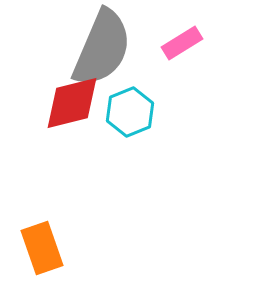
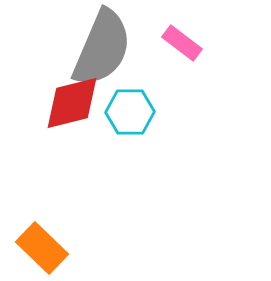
pink rectangle: rotated 69 degrees clockwise
cyan hexagon: rotated 21 degrees clockwise
orange rectangle: rotated 27 degrees counterclockwise
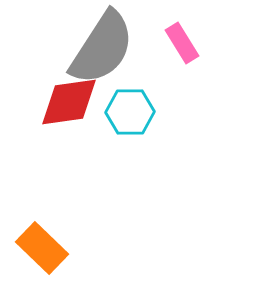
pink rectangle: rotated 21 degrees clockwise
gray semicircle: rotated 10 degrees clockwise
red diamond: moved 3 px left, 1 px up; rotated 6 degrees clockwise
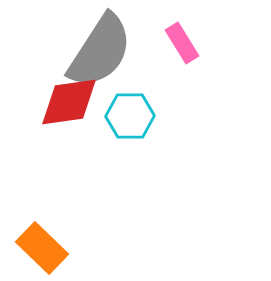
gray semicircle: moved 2 px left, 3 px down
cyan hexagon: moved 4 px down
